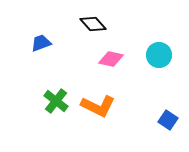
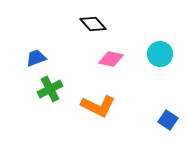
blue trapezoid: moved 5 px left, 15 px down
cyan circle: moved 1 px right, 1 px up
green cross: moved 6 px left, 12 px up; rotated 25 degrees clockwise
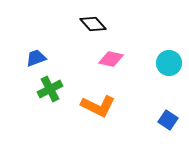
cyan circle: moved 9 px right, 9 px down
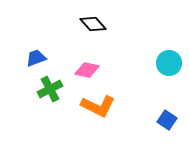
pink diamond: moved 24 px left, 11 px down
blue square: moved 1 px left
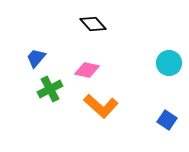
blue trapezoid: rotated 30 degrees counterclockwise
orange L-shape: moved 3 px right; rotated 16 degrees clockwise
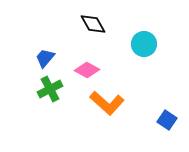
black diamond: rotated 12 degrees clockwise
blue trapezoid: moved 9 px right
cyan circle: moved 25 px left, 19 px up
pink diamond: rotated 15 degrees clockwise
orange L-shape: moved 6 px right, 3 px up
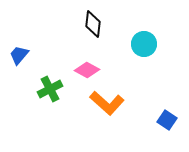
black diamond: rotated 36 degrees clockwise
blue trapezoid: moved 26 px left, 3 px up
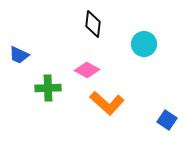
blue trapezoid: rotated 105 degrees counterclockwise
green cross: moved 2 px left, 1 px up; rotated 25 degrees clockwise
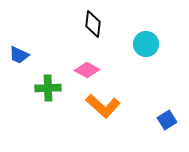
cyan circle: moved 2 px right
orange L-shape: moved 4 px left, 3 px down
blue square: rotated 24 degrees clockwise
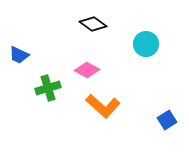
black diamond: rotated 60 degrees counterclockwise
green cross: rotated 15 degrees counterclockwise
